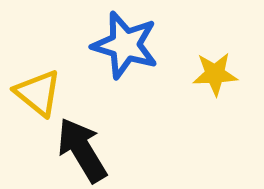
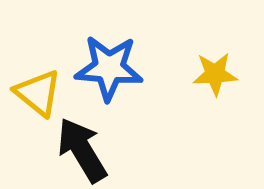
blue star: moved 16 px left, 23 px down; rotated 12 degrees counterclockwise
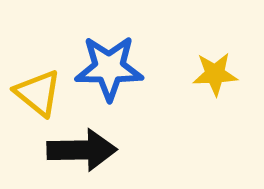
blue star: rotated 4 degrees counterclockwise
black arrow: rotated 120 degrees clockwise
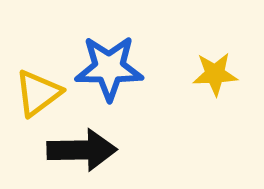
yellow triangle: rotated 44 degrees clockwise
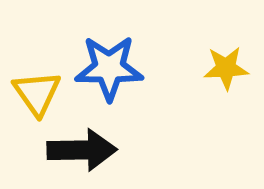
yellow star: moved 11 px right, 6 px up
yellow triangle: moved 1 px left; rotated 28 degrees counterclockwise
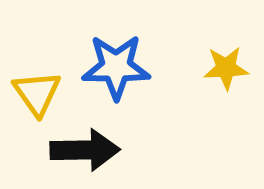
blue star: moved 7 px right, 1 px up
black arrow: moved 3 px right
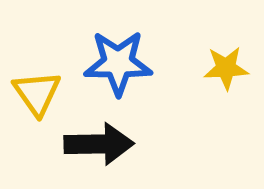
blue star: moved 2 px right, 4 px up
black arrow: moved 14 px right, 6 px up
